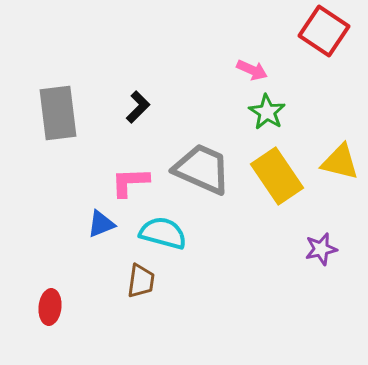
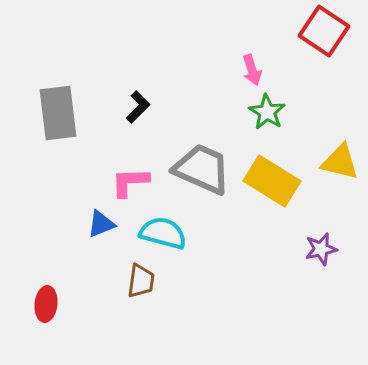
pink arrow: rotated 48 degrees clockwise
yellow rectangle: moved 5 px left, 5 px down; rotated 24 degrees counterclockwise
red ellipse: moved 4 px left, 3 px up
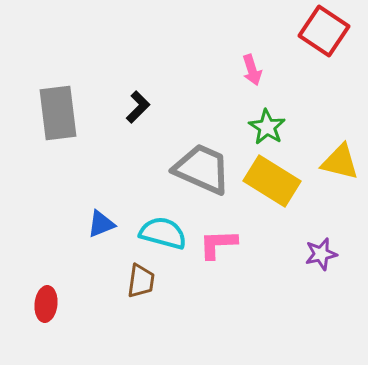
green star: moved 15 px down
pink L-shape: moved 88 px right, 62 px down
purple star: moved 5 px down
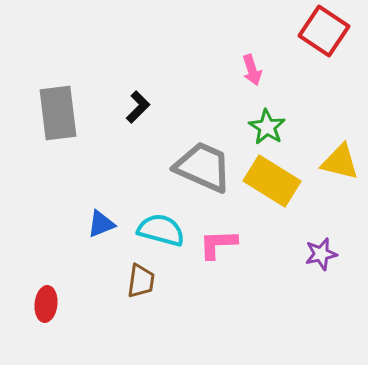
gray trapezoid: moved 1 px right, 2 px up
cyan semicircle: moved 2 px left, 3 px up
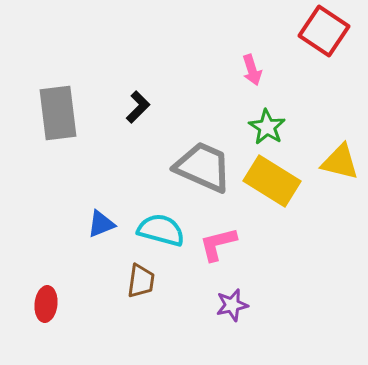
pink L-shape: rotated 12 degrees counterclockwise
purple star: moved 89 px left, 51 px down
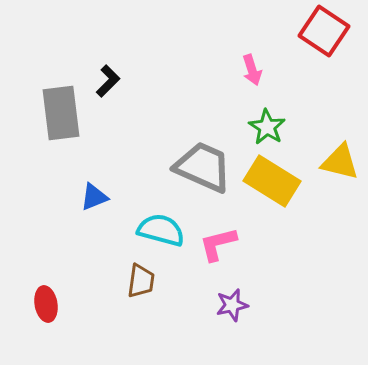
black L-shape: moved 30 px left, 26 px up
gray rectangle: moved 3 px right
blue triangle: moved 7 px left, 27 px up
red ellipse: rotated 16 degrees counterclockwise
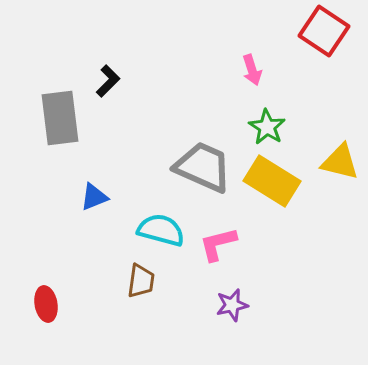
gray rectangle: moved 1 px left, 5 px down
